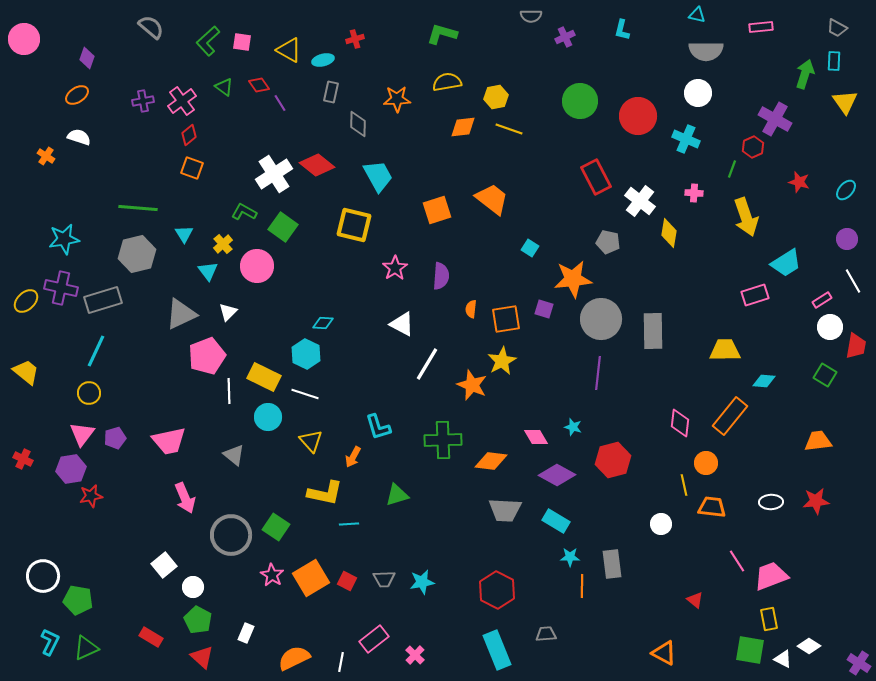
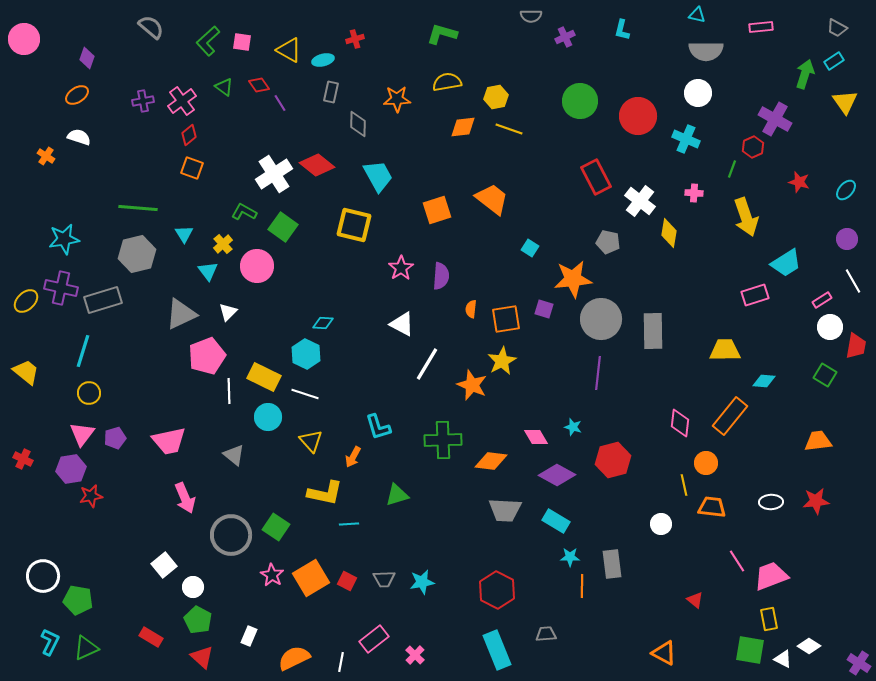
cyan rectangle at (834, 61): rotated 54 degrees clockwise
pink star at (395, 268): moved 6 px right
cyan line at (96, 351): moved 13 px left; rotated 8 degrees counterclockwise
white rectangle at (246, 633): moved 3 px right, 3 px down
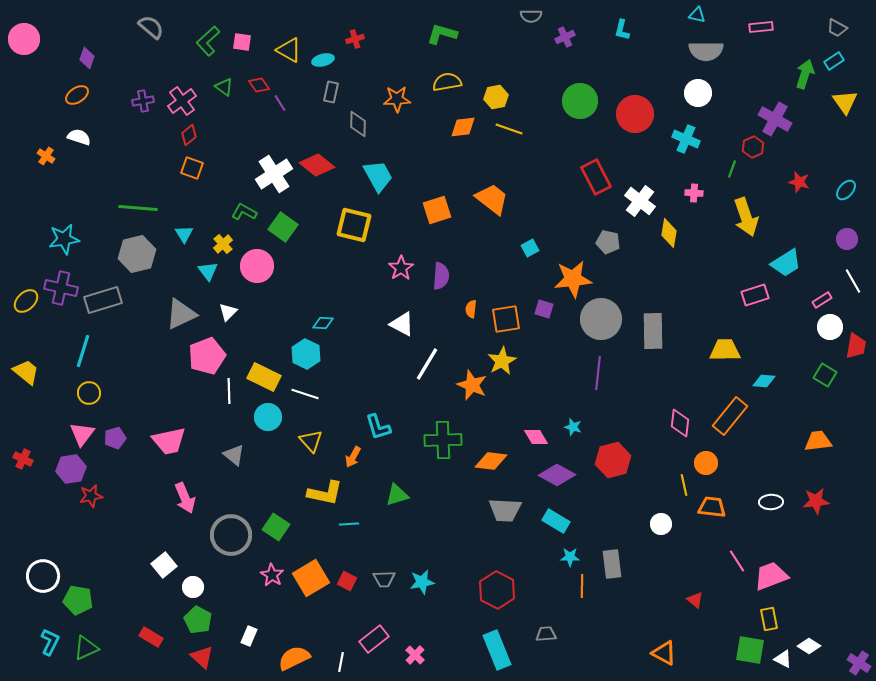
red circle at (638, 116): moved 3 px left, 2 px up
cyan square at (530, 248): rotated 30 degrees clockwise
